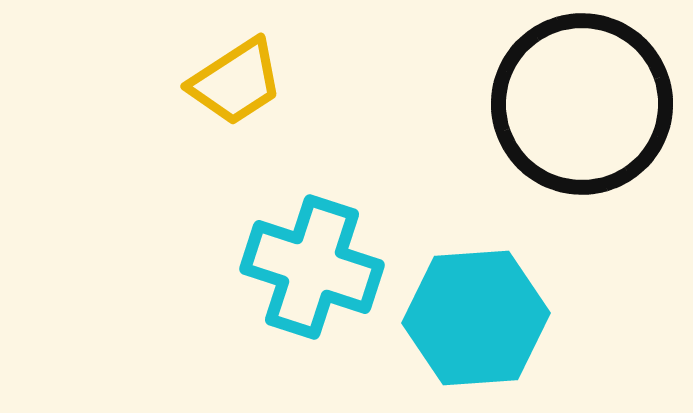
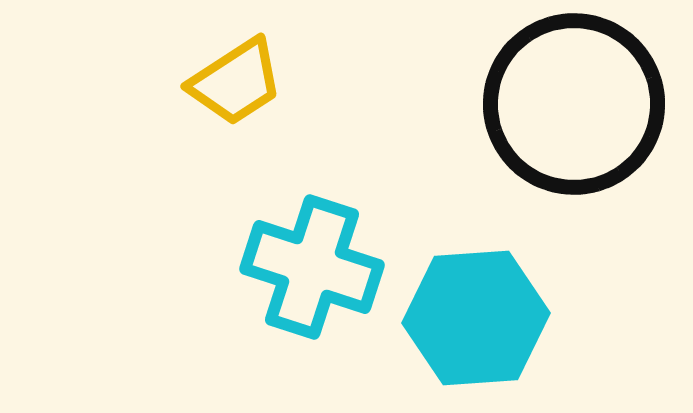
black circle: moved 8 px left
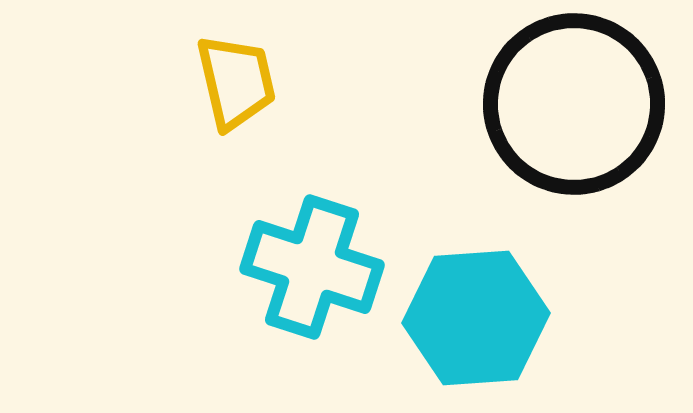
yellow trapezoid: rotated 70 degrees counterclockwise
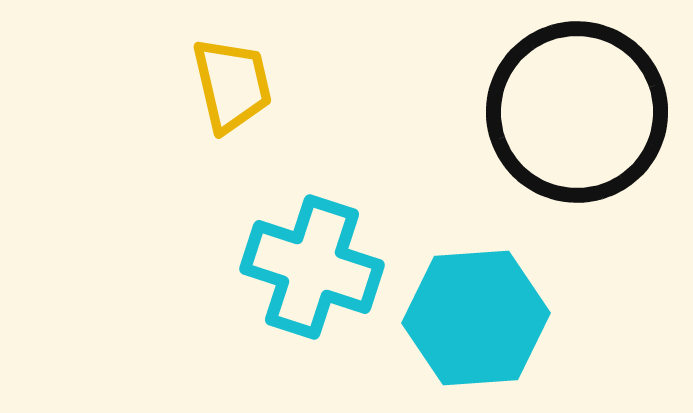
yellow trapezoid: moved 4 px left, 3 px down
black circle: moved 3 px right, 8 px down
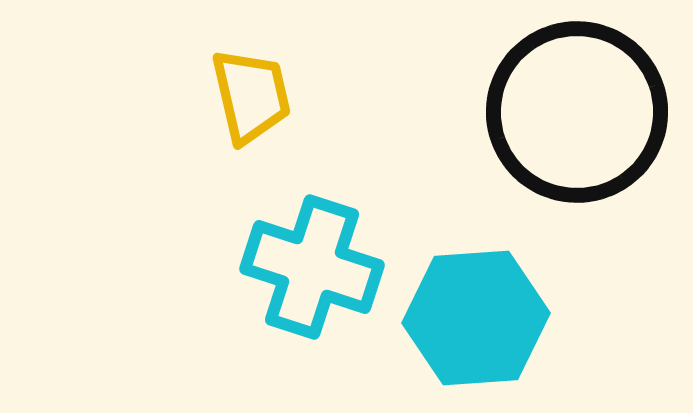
yellow trapezoid: moved 19 px right, 11 px down
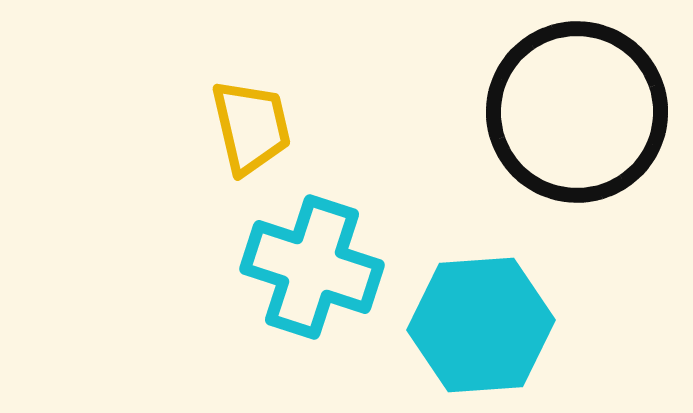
yellow trapezoid: moved 31 px down
cyan hexagon: moved 5 px right, 7 px down
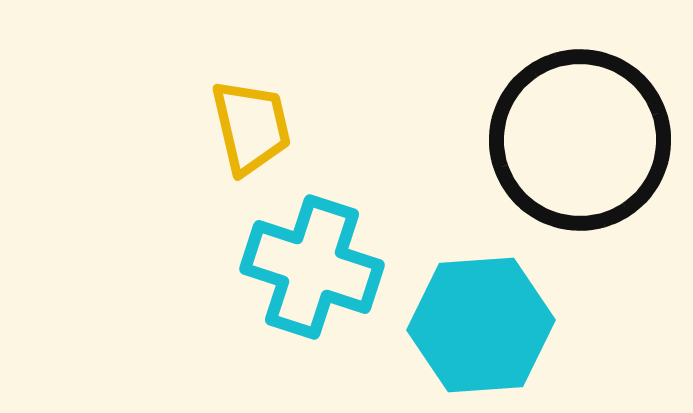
black circle: moved 3 px right, 28 px down
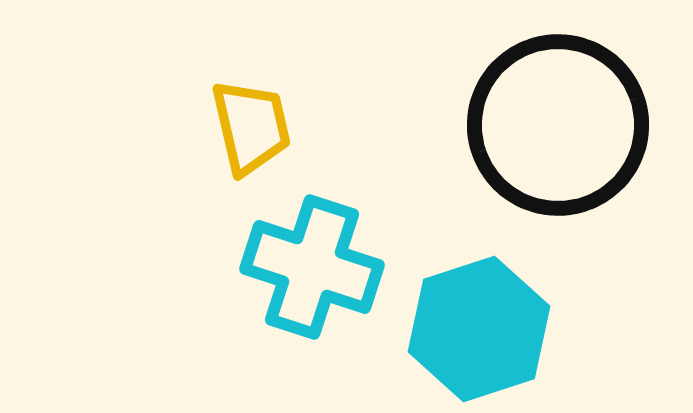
black circle: moved 22 px left, 15 px up
cyan hexagon: moved 2 px left, 4 px down; rotated 14 degrees counterclockwise
